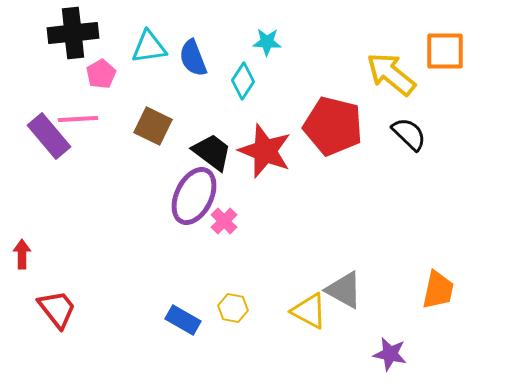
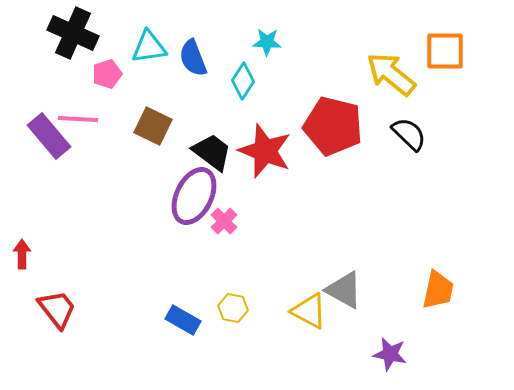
black cross: rotated 30 degrees clockwise
pink pentagon: moved 6 px right; rotated 12 degrees clockwise
pink line: rotated 6 degrees clockwise
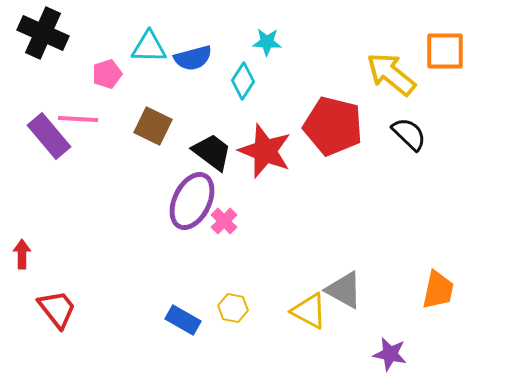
black cross: moved 30 px left
cyan triangle: rotated 9 degrees clockwise
blue semicircle: rotated 84 degrees counterclockwise
purple ellipse: moved 2 px left, 5 px down
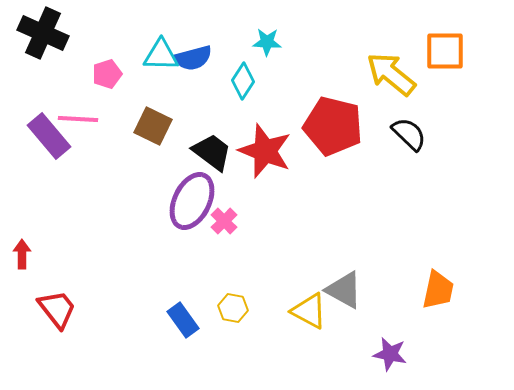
cyan triangle: moved 12 px right, 8 px down
blue rectangle: rotated 24 degrees clockwise
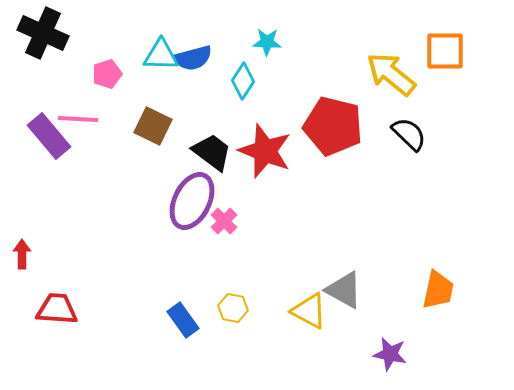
red trapezoid: rotated 48 degrees counterclockwise
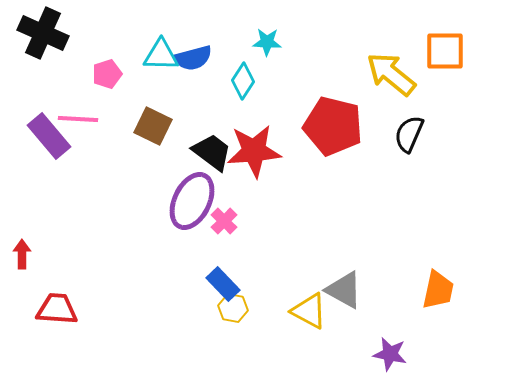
black semicircle: rotated 111 degrees counterclockwise
red star: moved 11 px left; rotated 26 degrees counterclockwise
blue rectangle: moved 40 px right, 36 px up; rotated 8 degrees counterclockwise
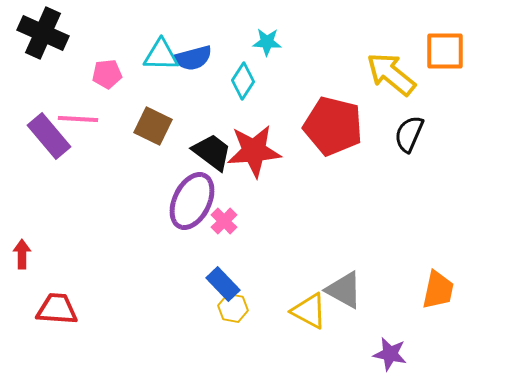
pink pentagon: rotated 12 degrees clockwise
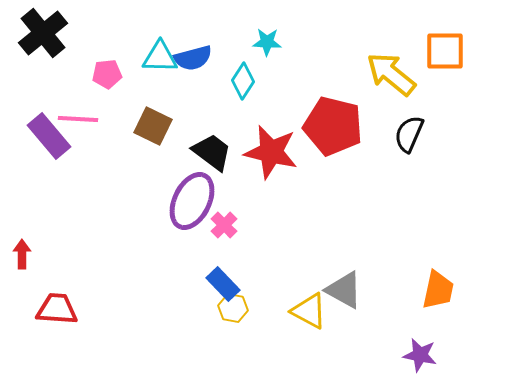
black cross: rotated 27 degrees clockwise
cyan triangle: moved 1 px left, 2 px down
red star: moved 17 px right, 1 px down; rotated 18 degrees clockwise
pink cross: moved 4 px down
purple star: moved 30 px right, 1 px down
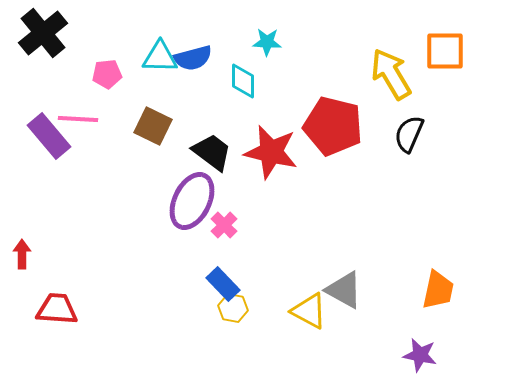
yellow arrow: rotated 20 degrees clockwise
cyan diamond: rotated 33 degrees counterclockwise
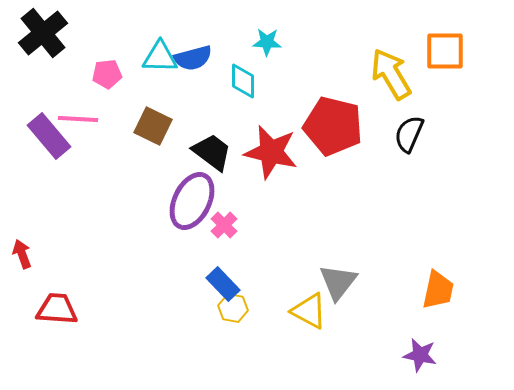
red arrow: rotated 20 degrees counterclockwise
gray triangle: moved 6 px left, 8 px up; rotated 39 degrees clockwise
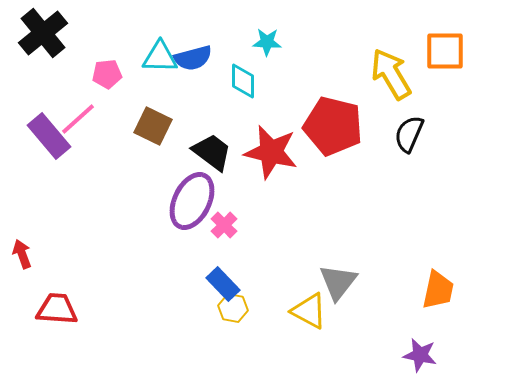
pink line: rotated 45 degrees counterclockwise
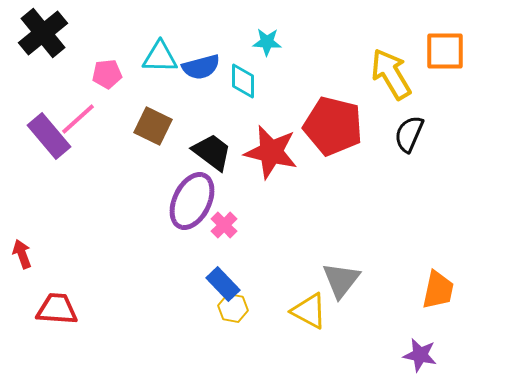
blue semicircle: moved 8 px right, 9 px down
gray triangle: moved 3 px right, 2 px up
